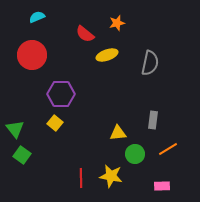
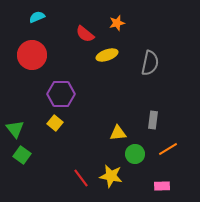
red line: rotated 36 degrees counterclockwise
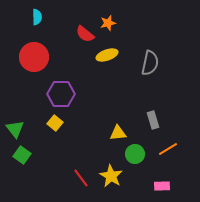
cyan semicircle: rotated 112 degrees clockwise
orange star: moved 9 px left
red circle: moved 2 px right, 2 px down
gray rectangle: rotated 24 degrees counterclockwise
yellow star: rotated 20 degrees clockwise
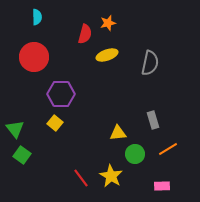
red semicircle: rotated 114 degrees counterclockwise
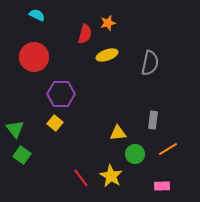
cyan semicircle: moved 2 px up; rotated 63 degrees counterclockwise
gray rectangle: rotated 24 degrees clockwise
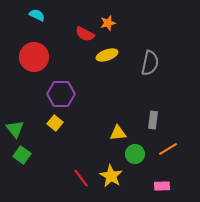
red semicircle: rotated 102 degrees clockwise
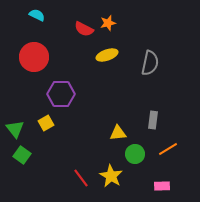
red semicircle: moved 1 px left, 5 px up
yellow square: moved 9 px left; rotated 21 degrees clockwise
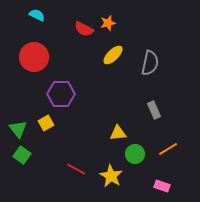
yellow ellipse: moved 6 px right; rotated 25 degrees counterclockwise
gray rectangle: moved 1 px right, 10 px up; rotated 30 degrees counterclockwise
green triangle: moved 3 px right
red line: moved 5 px left, 9 px up; rotated 24 degrees counterclockwise
pink rectangle: rotated 21 degrees clockwise
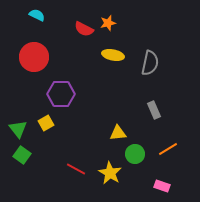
yellow ellipse: rotated 55 degrees clockwise
yellow star: moved 1 px left, 3 px up
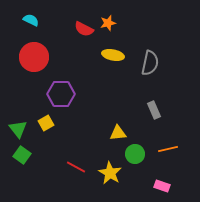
cyan semicircle: moved 6 px left, 5 px down
orange line: rotated 18 degrees clockwise
red line: moved 2 px up
